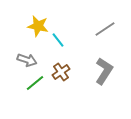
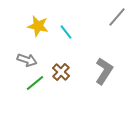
gray line: moved 12 px right, 12 px up; rotated 15 degrees counterclockwise
cyan line: moved 8 px right, 8 px up
brown cross: rotated 12 degrees counterclockwise
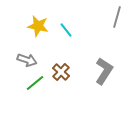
gray line: rotated 25 degrees counterclockwise
cyan line: moved 2 px up
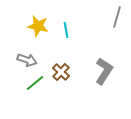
cyan line: rotated 28 degrees clockwise
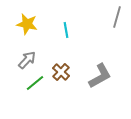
yellow star: moved 11 px left, 2 px up
gray arrow: rotated 66 degrees counterclockwise
gray L-shape: moved 4 px left, 5 px down; rotated 28 degrees clockwise
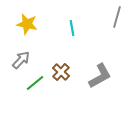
cyan line: moved 6 px right, 2 px up
gray arrow: moved 6 px left
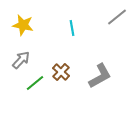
gray line: rotated 35 degrees clockwise
yellow star: moved 4 px left, 1 px down
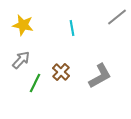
green line: rotated 24 degrees counterclockwise
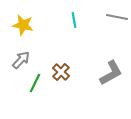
gray line: rotated 50 degrees clockwise
cyan line: moved 2 px right, 8 px up
gray L-shape: moved 11 px right, 3 px up
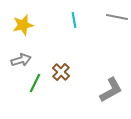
yellow star: rotated 25 degrees counterclockwise
gray arrow: rotated 30 degrees clockwise
gray L-shape: moved 17 px down
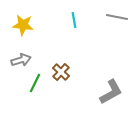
yellow star: rotated 20 degrees clockwise
gray L-shape: moved 2 px down
